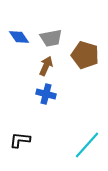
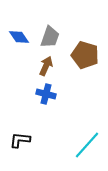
gray trapezoid: moved 1 px left, 1 px up; rotated 60 degrees counterclockwise
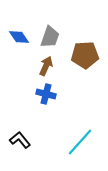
brown pentagon: rotated 20 degrees counterclockwise
black L-shape: rotated 45 degrees clockwise
cyan line: moved 7 px left, 3 px up
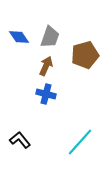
brown pentagon: rotated 12 degrees counterclockwise
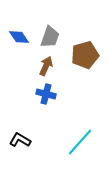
black L-shape: rotated 20 degrees counterclockwise
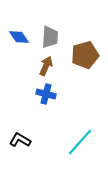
gray trapezoid: rotated 15 degrees counterclockwise
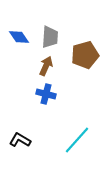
cyan line: moved 3 px left, 2 px up
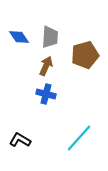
cyan line: moved 2 px right, 2 px up
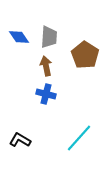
gray trapezoid: moved 1 px left
brown pentagon: rotated 24 degrees counterclockwise
brown arrow: rotated 36 degrees counterclockwise
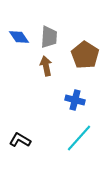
blue cross: moved 29 px right, 6 px down
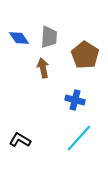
blue diamond: moved 1 px down
brown arrow: moved 3 px left, 2 px down
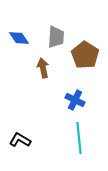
gray trapezoid: moved 7 px right
blue cross: rotated 12 degrees clockwise
cyan line: rotated 48 degrees counterclockwise
